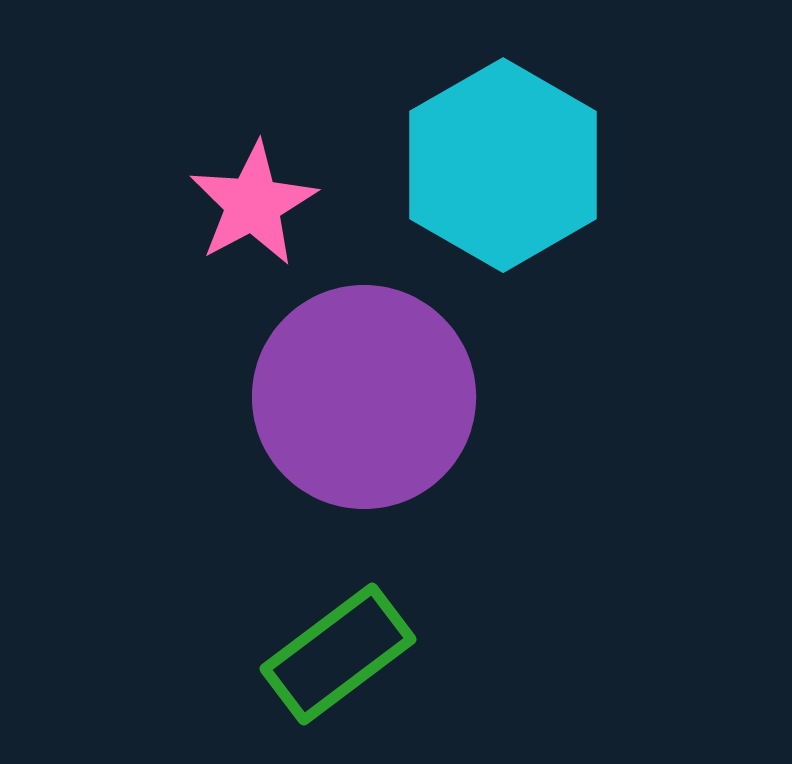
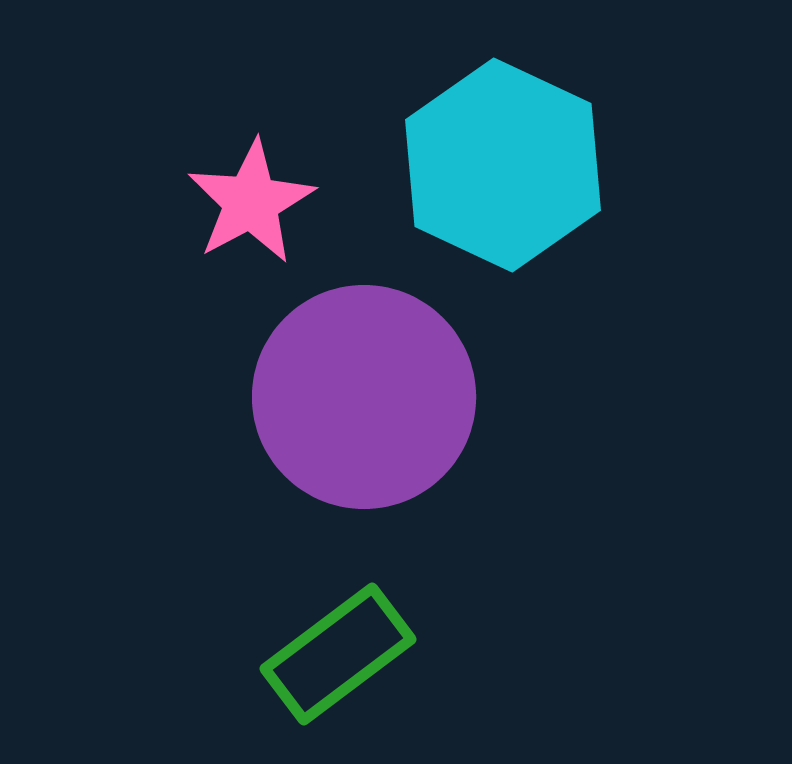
cyan hexagon: rotated 5 degrees counterclockwise
pink star: moved 2 px left, 2 px up
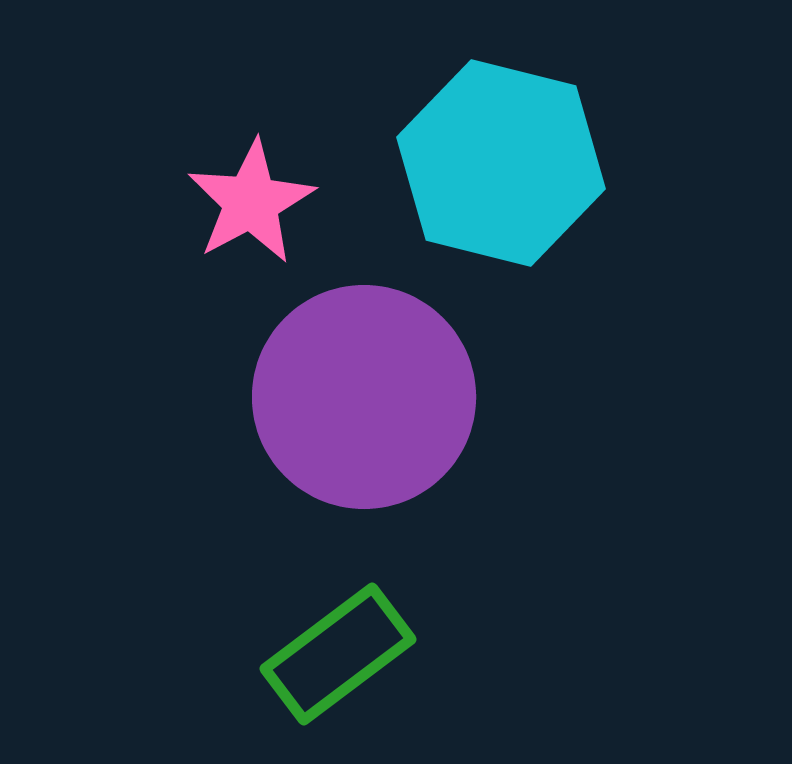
cyan hexagon: moved 2 px left, 2 px up; rotated 11 degrees counterclockwise
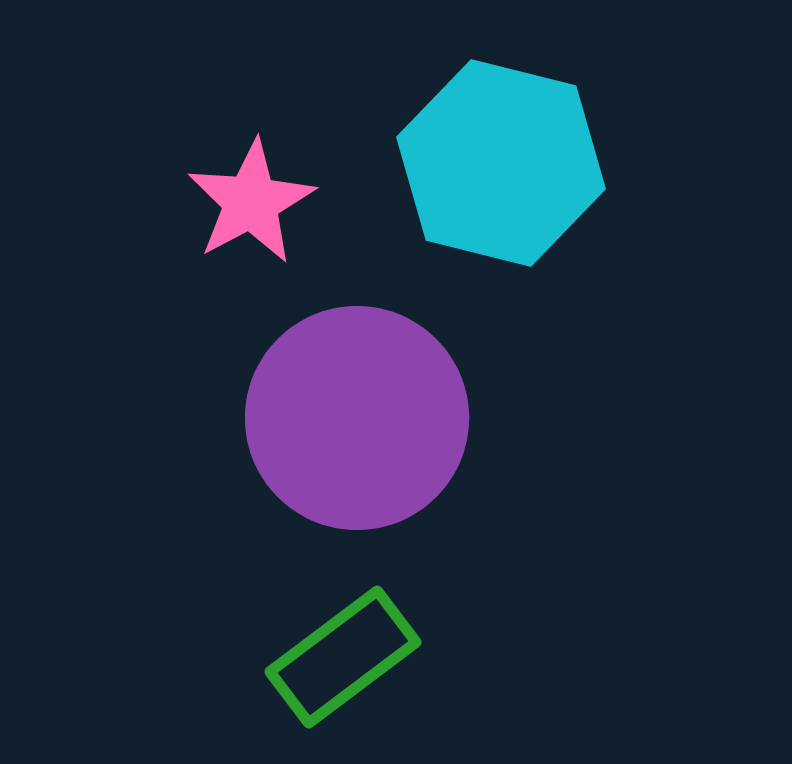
purple circle: moved 7 px left, 21 px down
green rectangle: moved 5 px right, 3 px down
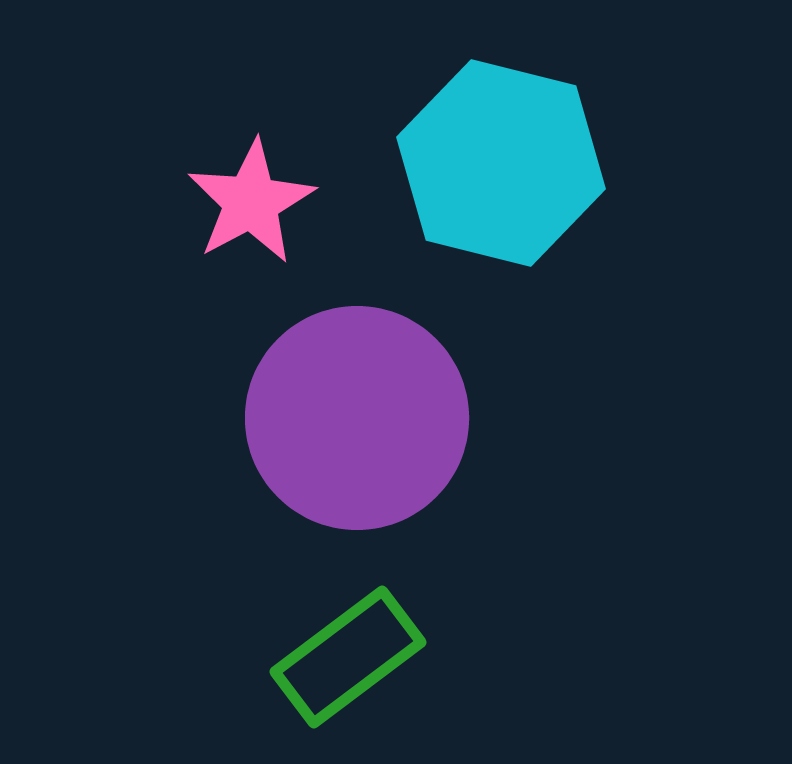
green rectangle: moved 5 px right
